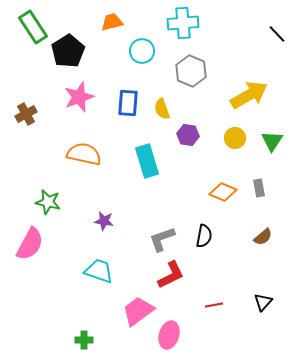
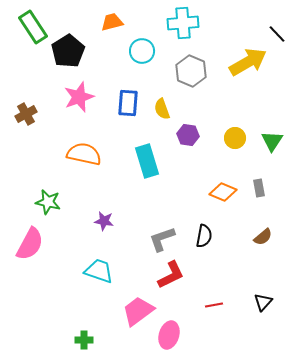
yellow arrow: moved 1 px left, 33 px up
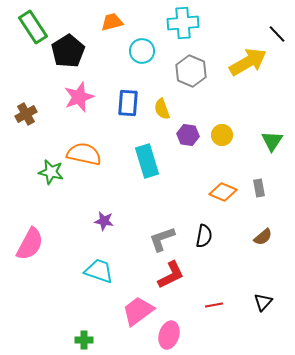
yellow circle: moved 13 px left, 3 px up
green star: moved 3 px right, 30 px up
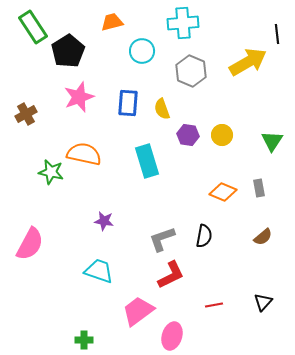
black line: rotated 36 degrees clockwise
pink ellipse: moved 3 px right, 1 px down
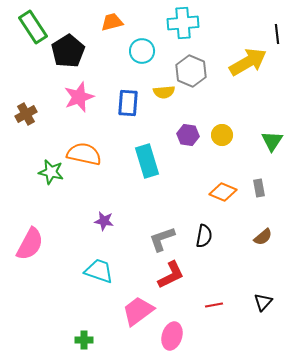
yellow semicircle: moved 2 px right, 17 px up; rotated 75 degrees counterclockwise
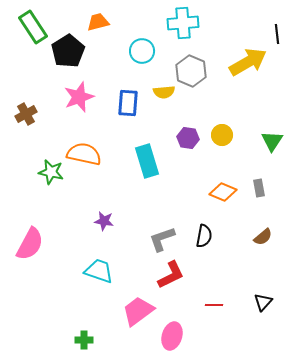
orange trapezoid: moved 14 px left
purple hexagon: moved 3 px down
red line: rotated 12 degrees clockwise
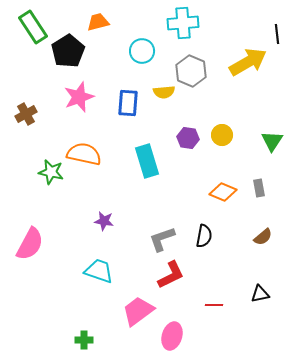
black triangle: moved 3 px left, 8 px up; rotated 36 degrees clockwise
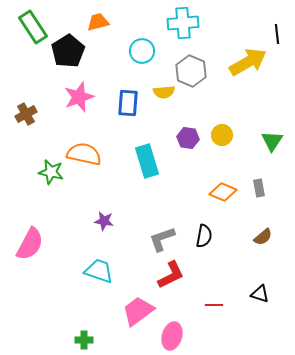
black triangle: rotated 30 degrees clockwise
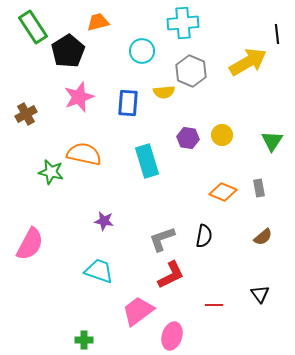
black triangle: rotated 36 degrees clockwise
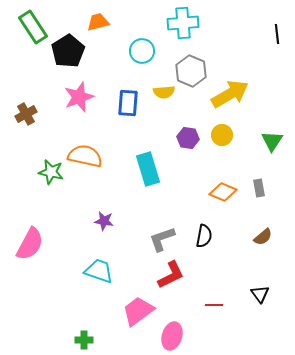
yellow arrow: moved 18 px left, 32 px down
orange semicircle: moved 1 px right, 2 px down
cyan rectangle: moved 1 px right, 8 px down
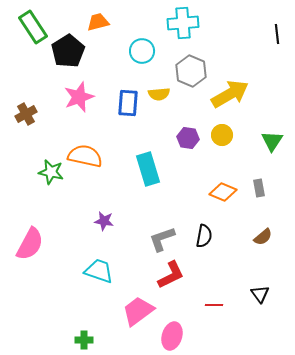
yellow semicircle: moved 5 px left, 2 px down
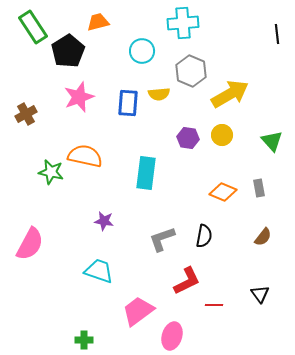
green triangle: rotated 15 degrees counterclockwise
cyan rectangle: moved 2 px left, 4 px down; rotated 24 degrees clockwise
brown semicircle: rotated 12 degrees counterclockwise
red L-shape: moved 16 px right, 6 px down
